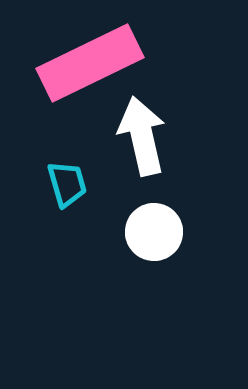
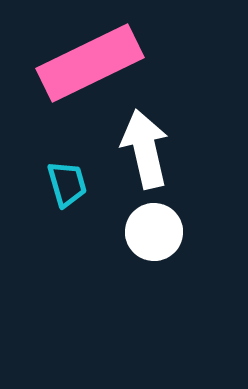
white arrow: moved 3 px right, 13 px down
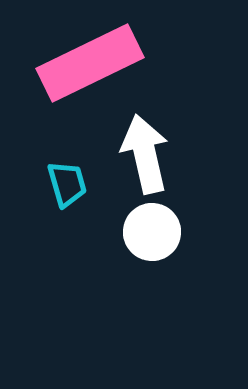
white arrow: moved 5 px down
white circle: moved 2 px left
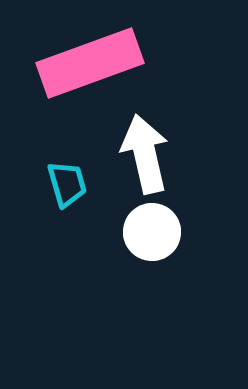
pink rectangle: rotated 6 degrees clockwise
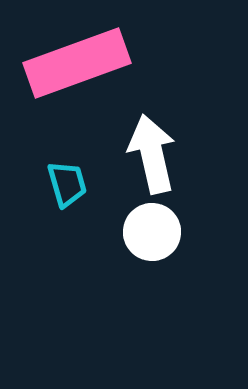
pink rectangle: moved 13 px left
white arrow: moved 7 px right
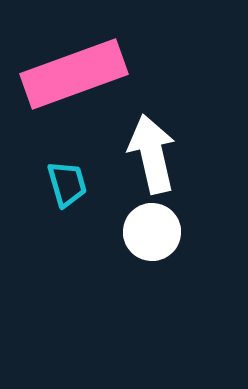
pink rectangle: moved 3 px left, 11 px down
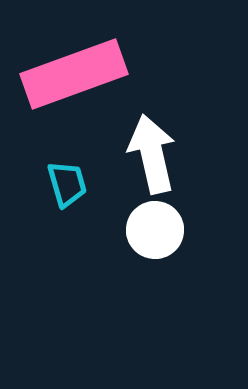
white circle: moved 3 px right, 2 px up
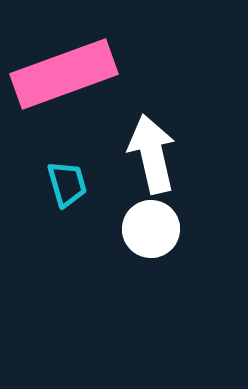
pink rectangle: moved 10 px left
white circle: moved 4 px left, 1 px up
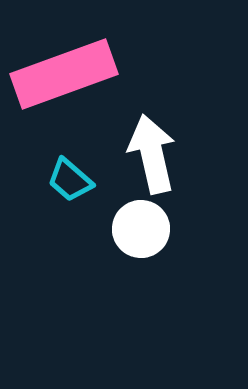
cyan trapezoid: moved 3 px right, 4 px up; rotated 147 degrees clockwise
white circle: moved 10 px left
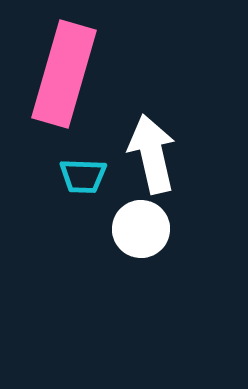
pink rectangle: rotated 54 degrees counterclockwise
cyan trapezoid: moved 13 px right, 4 px up; rotated 39 degrees counterclockwise
